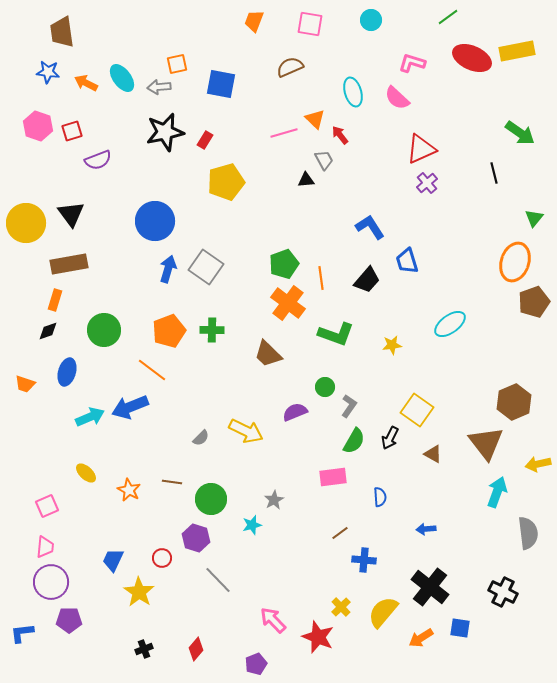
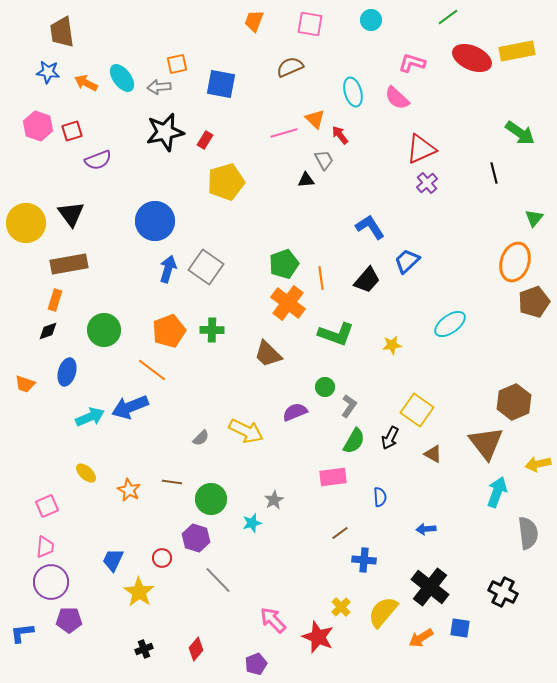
blue trapezoid at (407, 261): rotated 64 degrees clockwise
cyan star at (252, 525): moved 2 px up
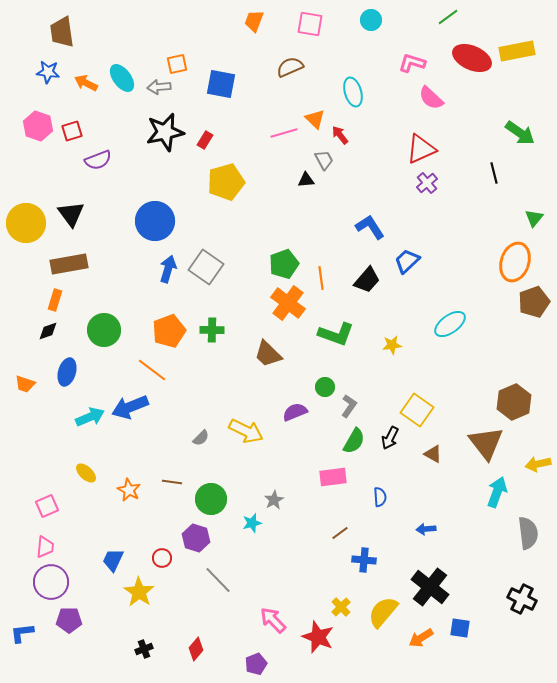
pink semicircle at (397, 98): moved 34 px right
black cross at (503, 592): moved 19 px right, 7 px down
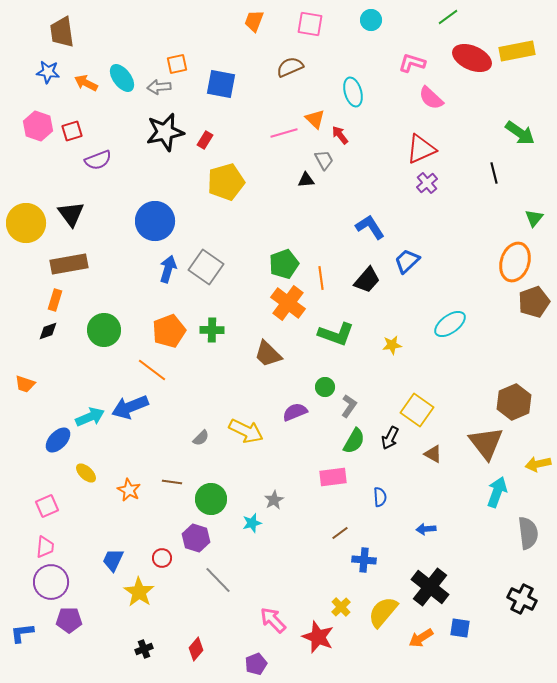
blue ellipse at (67, 372): moved 9 px left, 68 px down; rotated 28 degrees clockwise
